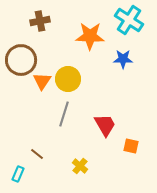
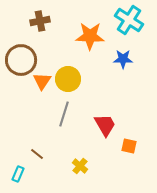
orange square: moved 2 px left
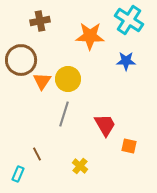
blue star: moved 3 px right, 2 px down
brown line: rotated 24 degrees clockwise
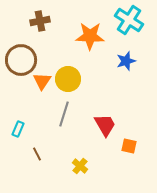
blue star: rotated 18 degrees counterclockwise
cyan rectangle: moved 45 px up
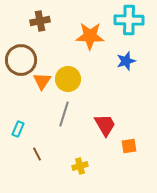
cyan cross: rotated 32 degrees counterclockwise
orange square: rotated 21 degrees counterclockwise
yellow cross: rotated 35 degrees clockwise
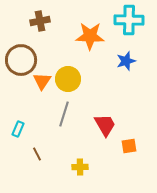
yellow cross: moved 1 px down; rotated 14 degrees clockwise
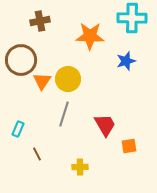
cyan cross: moved 3 px right, 2 px up
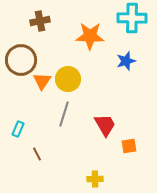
yellow cross: moved 15 px right, 12 px down
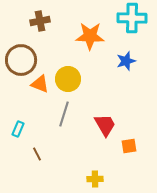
orange triangle: moved 2 px left, 3 px down; rotated 42 degrees counterclockwise
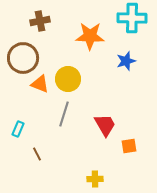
brown circle: moved 2 px right, 2 px up
